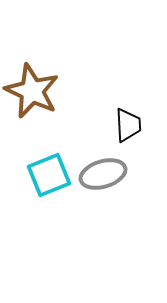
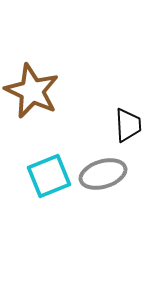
cyan square: moved 1 px down
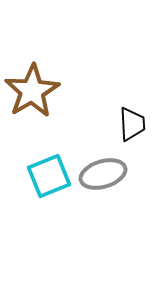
brown star: rotated 16 degrees clockwise
black trapezoid: moved 4 px right, 1 px up
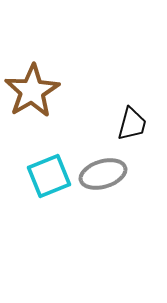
black trapezoid: rotated 18 degrees clockwise
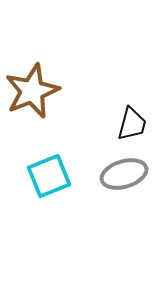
brown star: rotated 8 degrees clockwise
gray ellipse: moved 21 px right
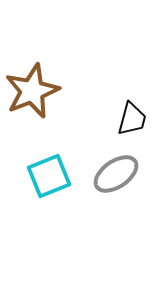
black trapezoid: moved 5 px up
gray ellipse: moved 8 px left; rotated 18 degrees counterclockwise
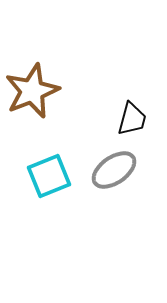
gray ellipse: moved 2 px left, 4 px up
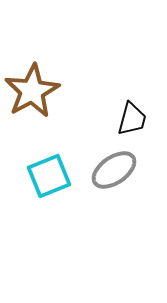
brown star: rotated 6 degrees counterclockwise
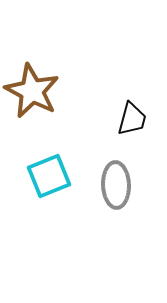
brown star: rotated 16 degrees counterclockwise
gray ellipse: moved 2 px right, 15 px down; rotated 57 degrees counterclockwise
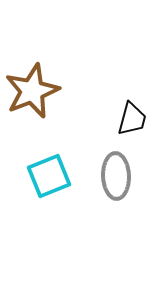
brown star: rotated 22 degrees clockwise
gray ellipse: moved 9 px up
